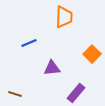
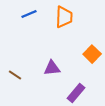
blue line: moved 29 px up
brown line: moved 19 px up; rotated 16 degrees clockwise
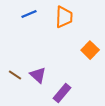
orange square: moved 2 px left, 4 px up
purple triangle: moved 14 px left, 7 px down; rotated 48 degrees clockwise
purple rectangle: moved 14 px left
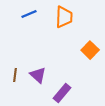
brown line: rotated 64 degrees clockwise
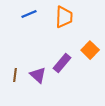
purple rectangle: moved 30 px up
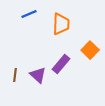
orange trapezoid: moved 3 px left, 7 px down
purple rectangle: moved 1 px left, 1 px down
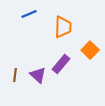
orange trapezoid: moved 2 px right, 3 px down
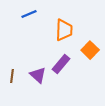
orange trapezoid: moved 1 px right, 3 px down
brown line: moved 3 px left, 1 px down
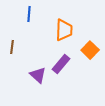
blue line: rotated 63 degrees counterclockwise
brown line: moved 29 px up
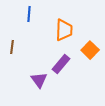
purple triangle: moved 1 px right, 5 px down; rotated 12 degrees clockwise
